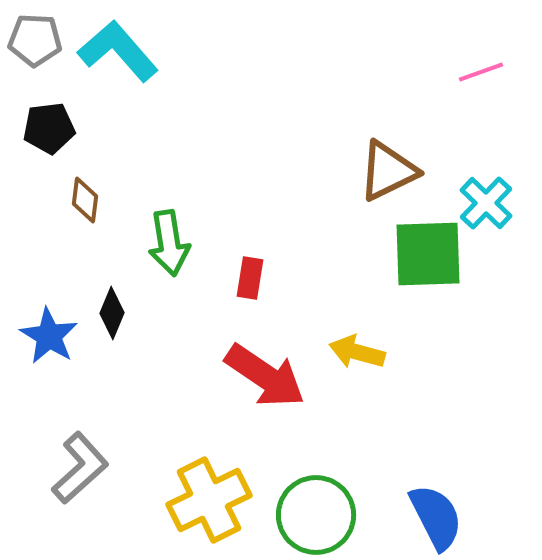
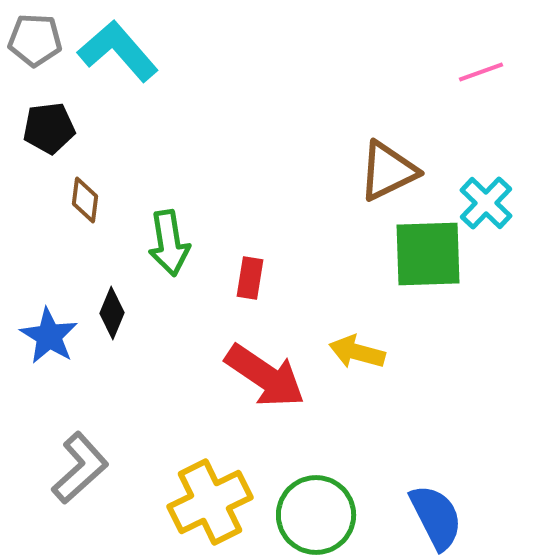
yellow cross: moved 1 px right, 2 px down
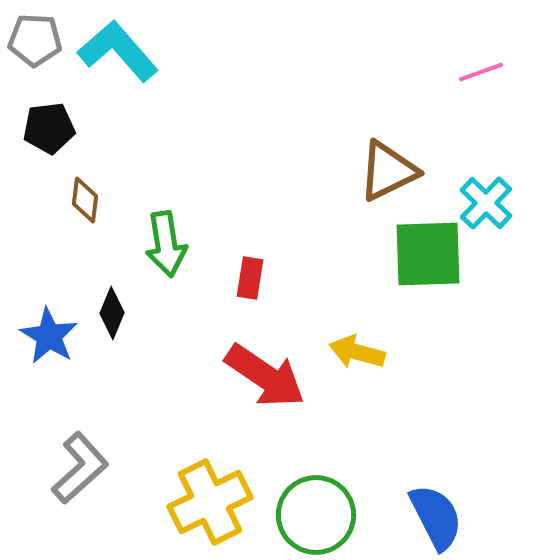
green arrow: moved 3 px left, 1 px down
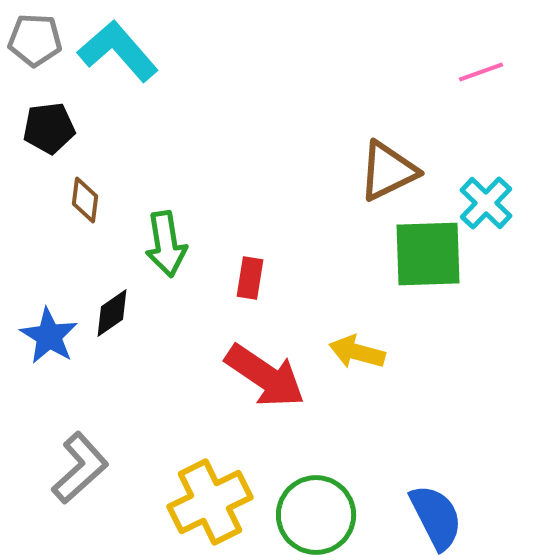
black diamond: rotated 33 degrees clockwise
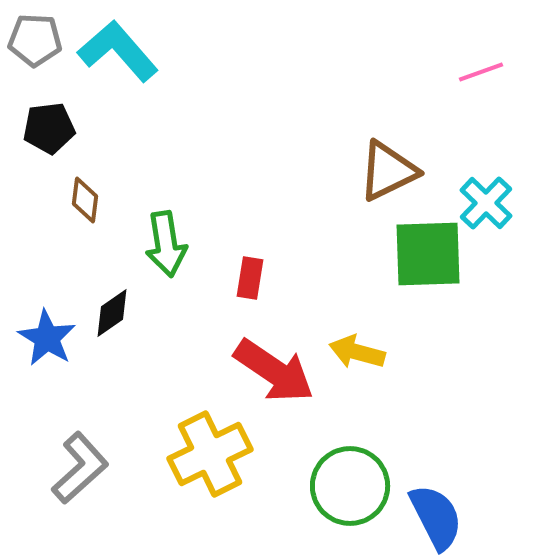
blue star: moved 2 px left, 2 px down
red arrow: moved 9 px right, 5 px up
yellow cross: moved 48 px up
green circle: moved 34 px right, 29 px up
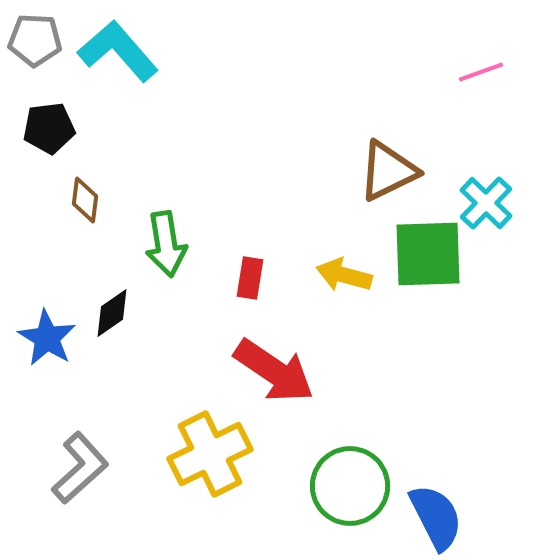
yellow arrow: moved 13 px left, 77 px up
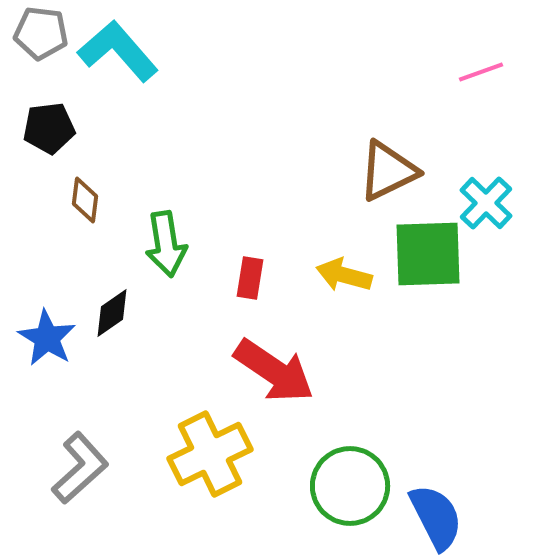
gray pentagon: moved 6 px right, 7 px up; rotated 4 degrees clockwise
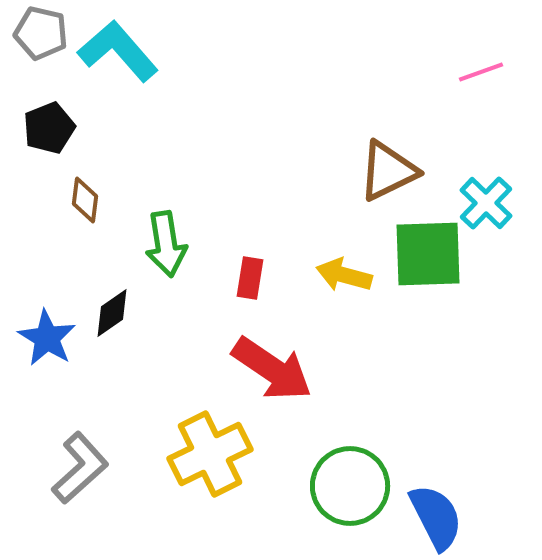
gray pentagon: rotated 6 degrees clockwise
black pentagon: rotated 15 degrees counterclockwise
red arrow: moved 2 px left, 2 px up
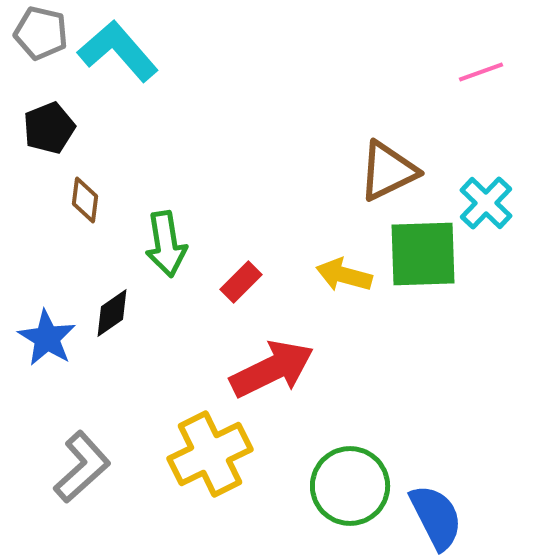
green square: moved 5 px left
red rectangle: moved 9 px left, 4 px down; rotated 36 degrees clockwise
red arrow: rotated 60 degrees counterclockwise
gray L-shape: moved 2 px right, 1 px up
